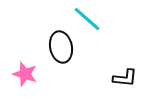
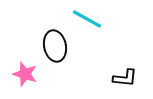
cyan line: rotated 12 degrees counterclockwise
black ellipse: moved 6 px left, 1 px up
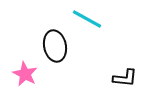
pink star: rotated 10 degrees clockwise
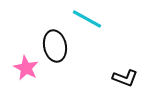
pink star: moved 1 px right, 6 px up
black L-shape: rotated 15 degrees clockwise
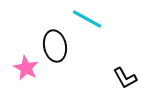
black L-shape: rotated 40 degrees clockwise
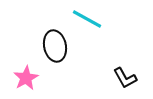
pink star: moved 10 px down; rotated 15 degrees clockwise
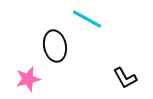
pink star: moved 2 px right, 1 px down; rotated 15 degrees clockwise
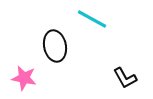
cyan line: moved 5 px right
pink star: moved 4 px left, 1 px up; rotated 25 degrees clockwise
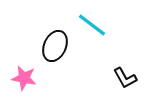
cyan line: moved 6 px down; rotated 8 degrees clockwise
black ellipse: rotated 36 degrees clockwise
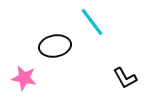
cyan line: moved 3 px up; rotated 16 degrees clockwise
black ellipse: rotated 56 degrees clockwise
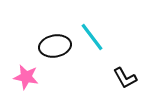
cyan line: moved 15 px down
pink star: moved 2 px right, 1 px up
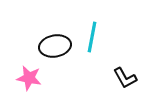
cyan line: rotated 48 degrees clockwise
pink star: moved 3 px right, 1 px down
